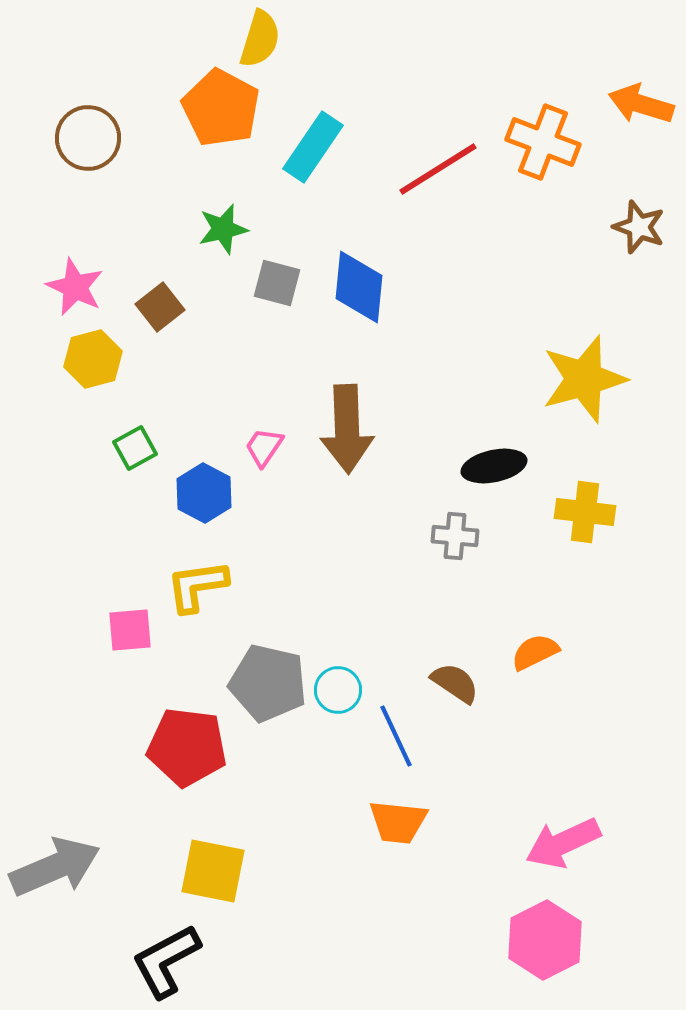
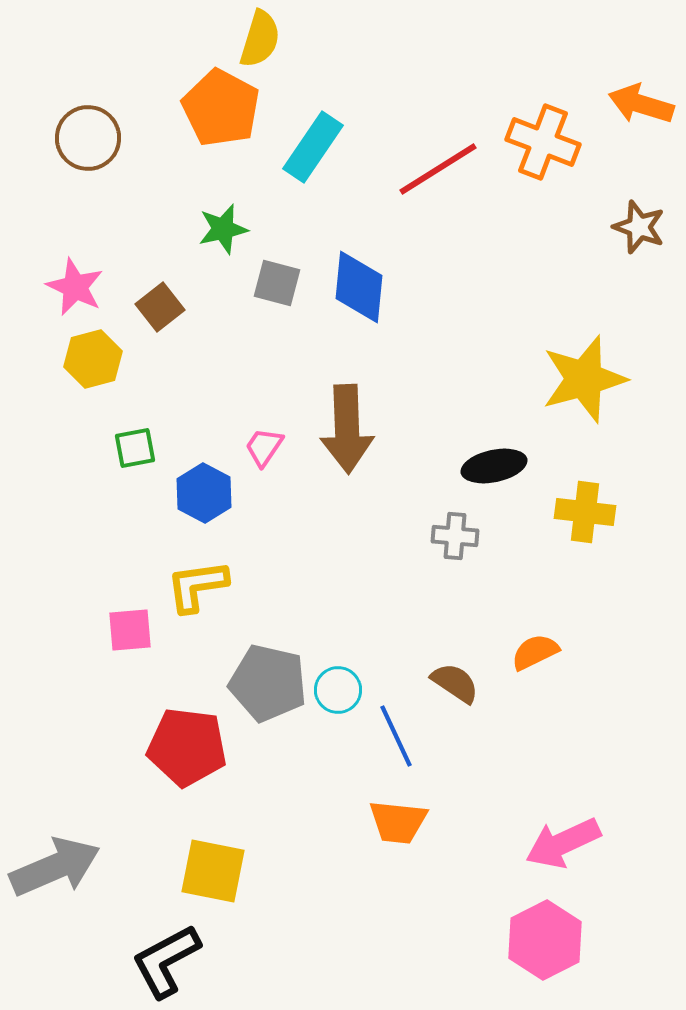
green square: rotated 18 degrees clockwise
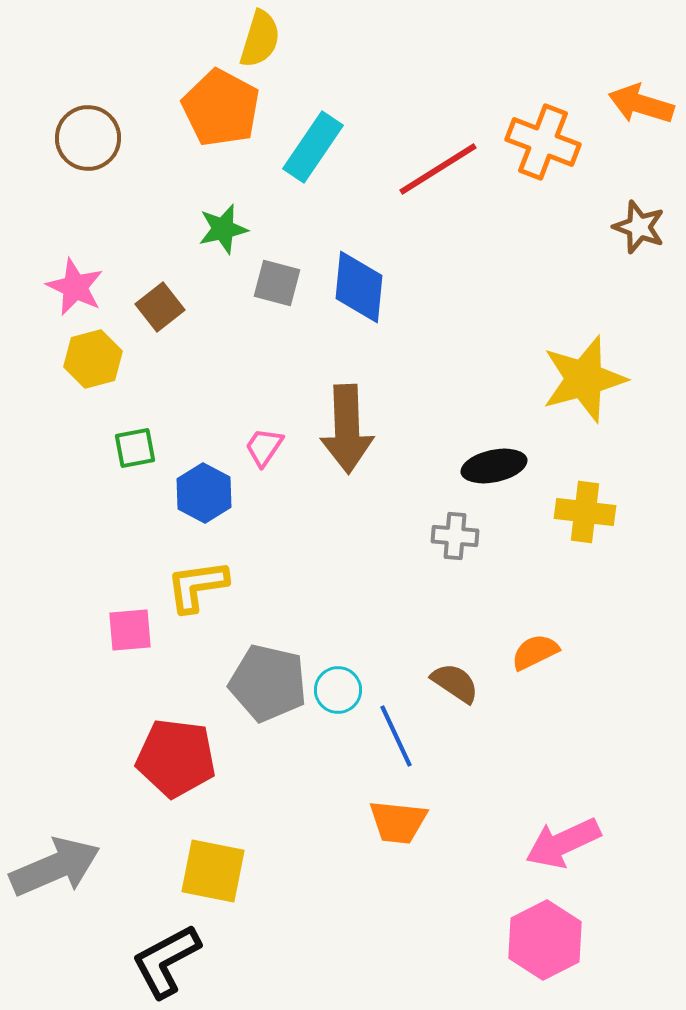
red pentagon: moved 11 px left, 11 px down
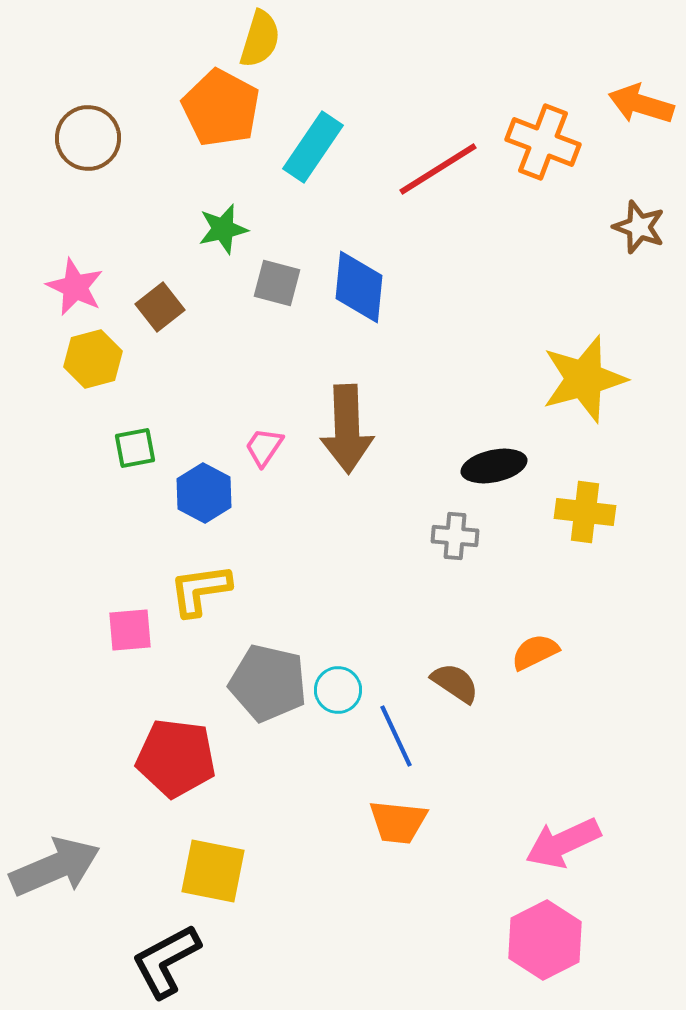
yellow L-shape: moved 3 px right, 4 px down
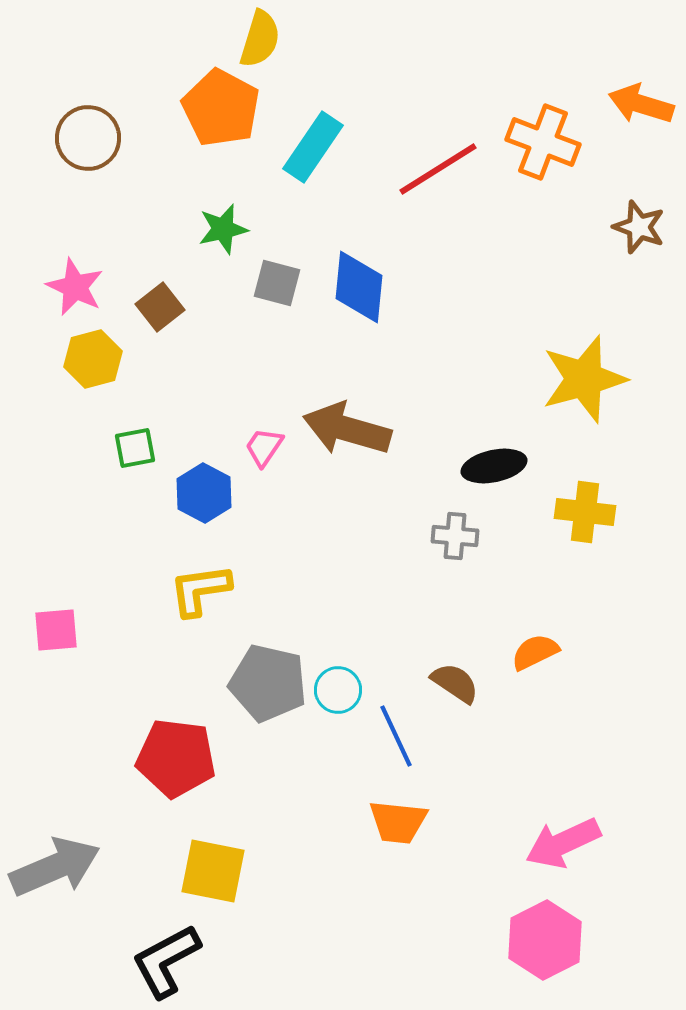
brown arrow: rotated 108 degrees clockwise
pink square: moved 74 px left
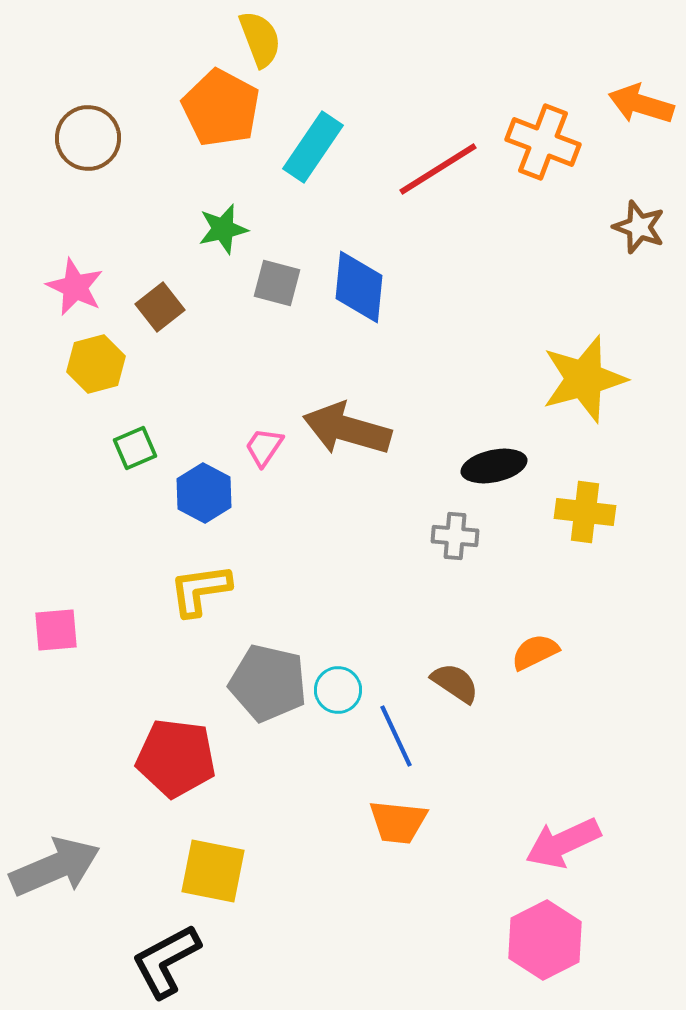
yellow semicircle: rotated 38 degrees counterclockwise
yellow hexagon: moved 3 px right, 5 px down
green square: rotated 12 degrees counterclockwise
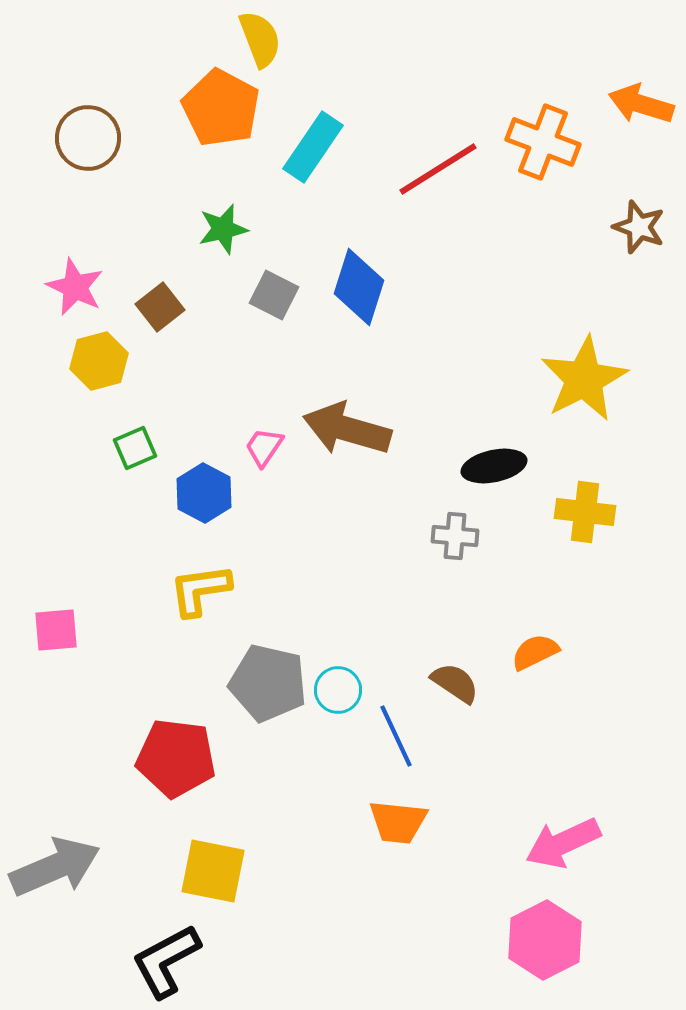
gray square: moved 3 px left, 12 px down; rotated 12 degrees clockwise
blue diamond: rotated 12 degrees clockwise
yellow hexagon: moved 3 px right, 3 px up
yellow star: rotated 12 degrees counterclockwise
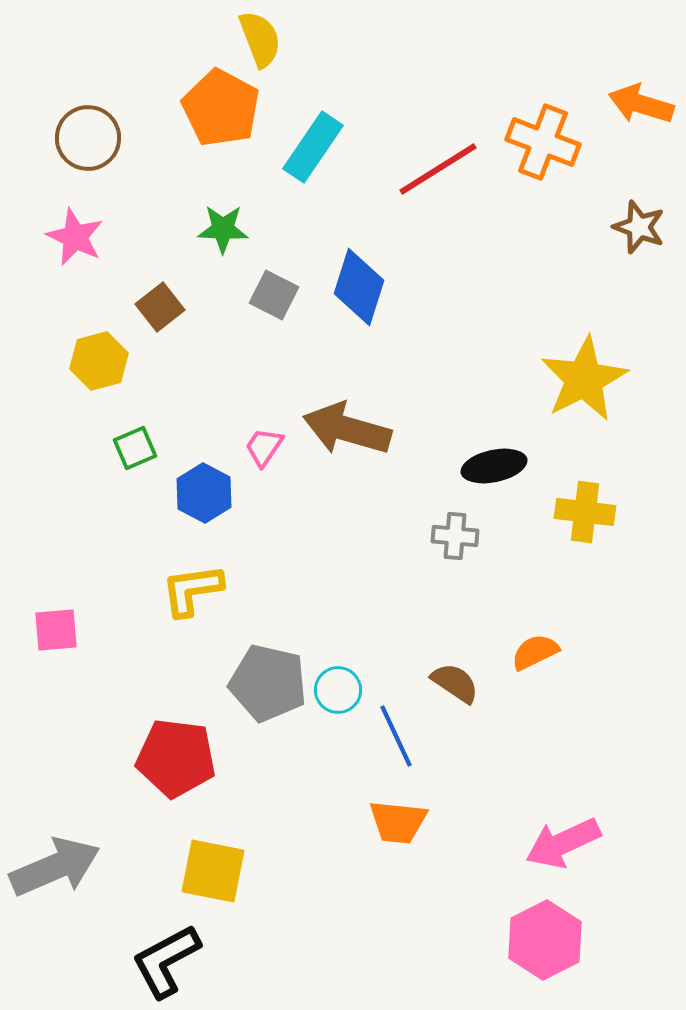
green star: rotated 15 degrees clockwise
pink star: moved 50 px up
yellow L-shape: moved 8 px left
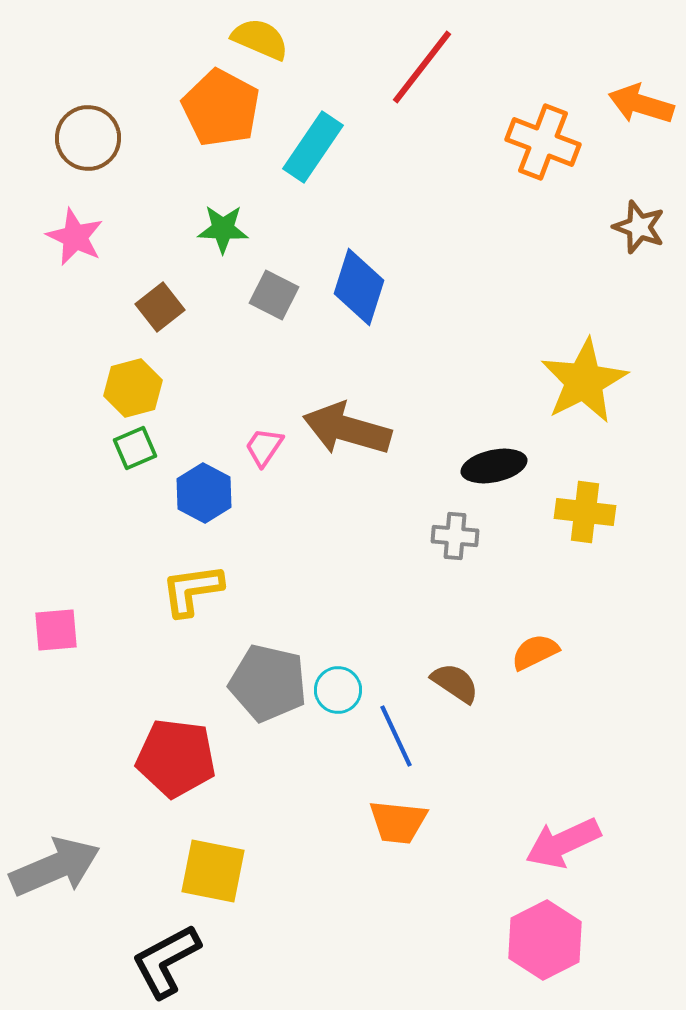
yellow semicircle: rotated 46 degrees counterclockwise
red line: moved 16 px left, 102 px up; rotated 20 degrees counterclockwise
yellow hexagon: moved 34 px right, 27 px down
yellow star: moved 2 px down
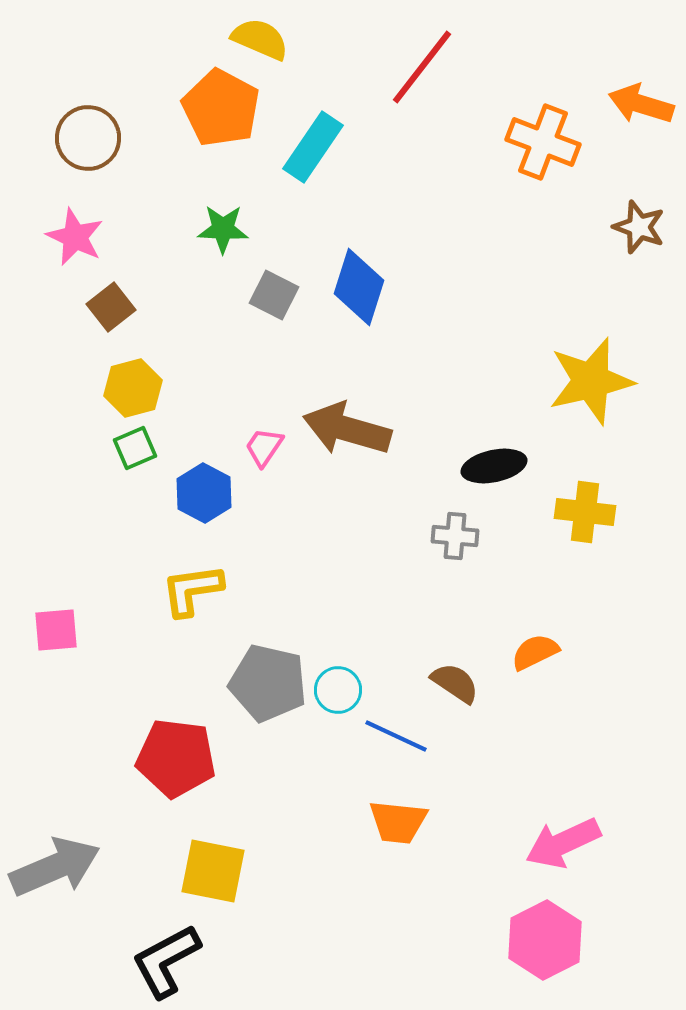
brown square: moved 49 px left
yellow star: moved 7 px right; rotated 14 degrees clockwise
blue line: rotated 40 degrees counterclockwise
